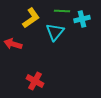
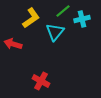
green line: moved 1 px right; rotated 42 degrees counterclockwise
red cross: moved 6 px right
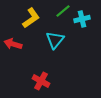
cyan triangle: moved 8 px down
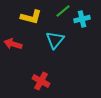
yellow L-shape: moved 1 px up; rotated 50 degrees clockwise
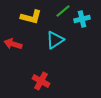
cyan triangle: rotated 18 degrees clockwise
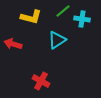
cyan cross: rotated 21 degrees clockwise
cyan triangle: moved 2 px right
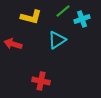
cyan cross: rotated 28 degrees counterclockwise
red cross: rotated 18 degrees counterclockwise
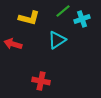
yellow L-shape: moved 2 px left, 1 px down
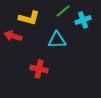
cyan cross: moved 1 px right, 1 px down
cyan triangle: rotated 30 degrees clockwise
red arrow: moved 8 px up
red cross: moved 2 px left, 12 px up
